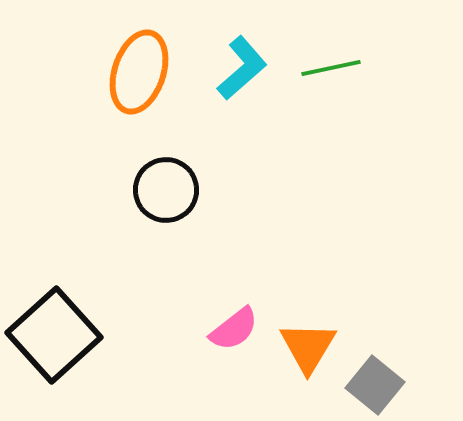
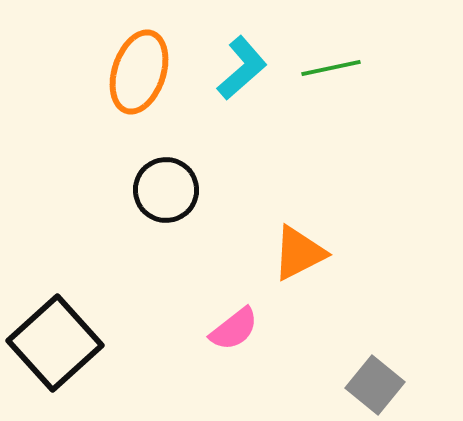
black square: moved 1 px right, 8 px down
orange triangle: moved 9 px left, 94 px up; rotated 32 degrees clockwise
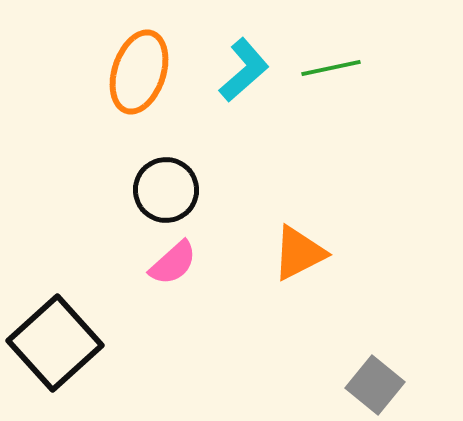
cyan L-shape: moved 2 px right, 2 px down
pink semicircle: moved 61 px left, 66 px up; rotated 4 degrees counterclockwise
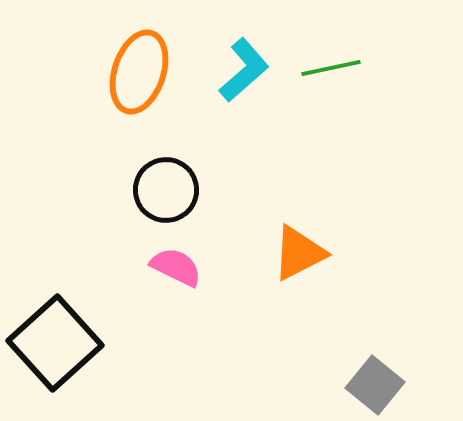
pink semicircle: moved 3 px right, 4 px down; rotated 112 degrees counterclockwise
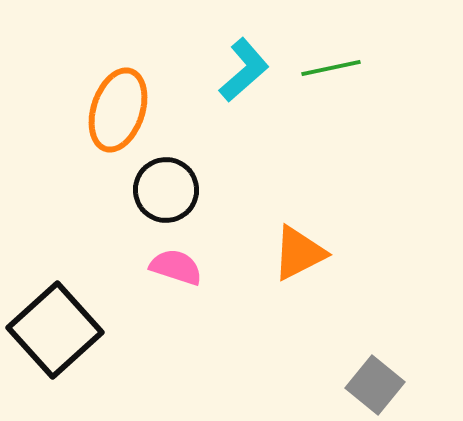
orange ellipse: moved 21 px left, 38 px down
pink semicircle: rotated 8 degrees counterclockwise
black square: moved 13 px up
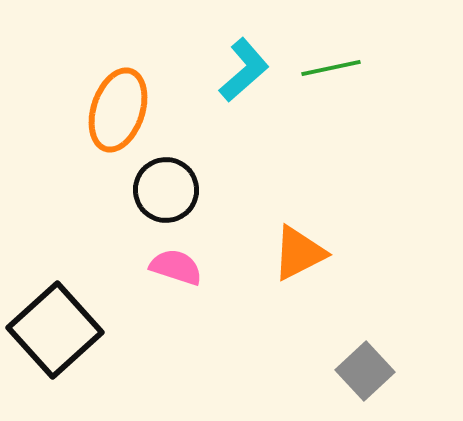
gray square: moved 10 px left, 14 px up; rotated 8 degrees clockwise
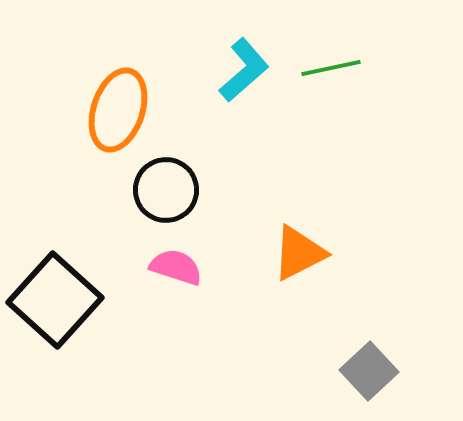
black square: moved 30 px up; rotated 6 degrees counterclockwise
gray square: moved 4 px right
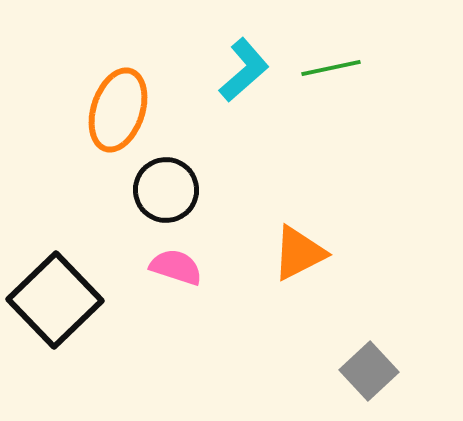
black square: rotated 4 degrees clockwise
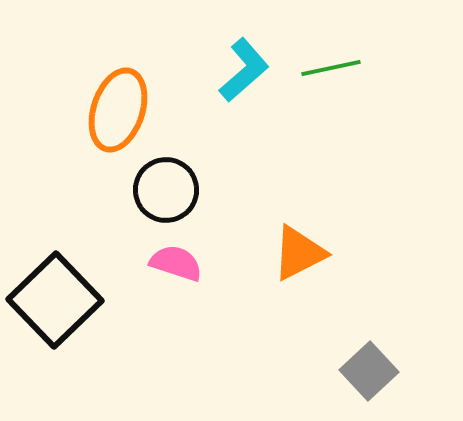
pink semicircle: moved 4 px up
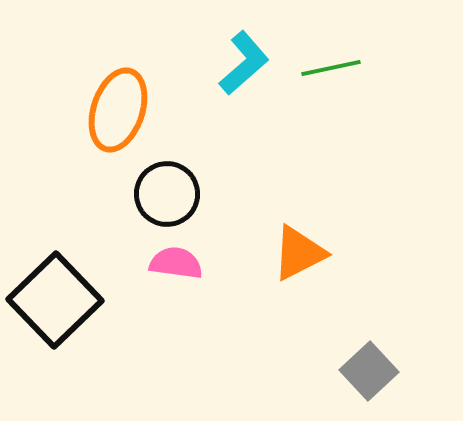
cyan L-shape: moved 7 px up
black circle: moved 1 px right, 4 px down
pink semicircle: rotated 10 degrees counterclockwise
